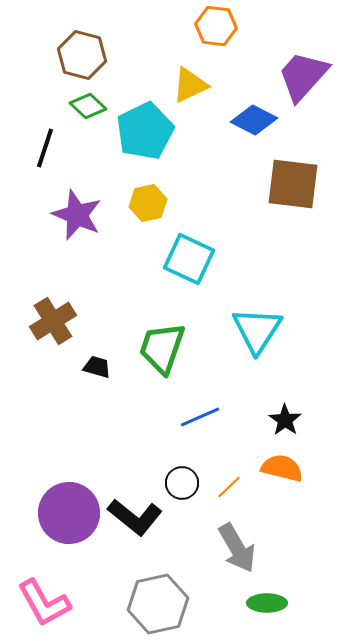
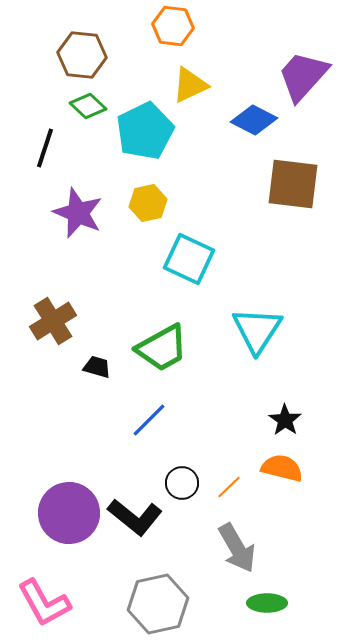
orange hexagon: moved 43 px left
brown hexagon: rotated 9 degrees counterclockwise
purple star: moved 1 px right, 2 px up
green trapezoid: rotated 138 degrees counterclockwise
blue line: moved 51 px left, 3 px down; rotated 21 degrees counterclockwise
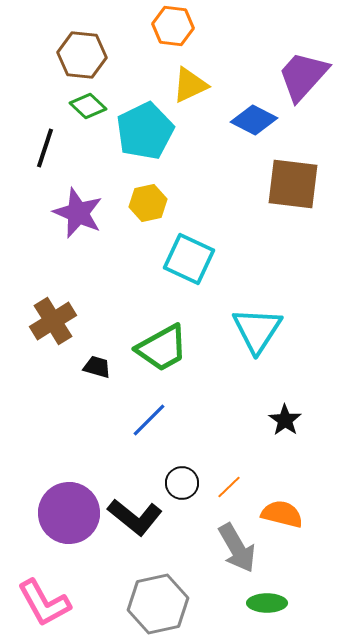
orange semicircle: moved 46 px down
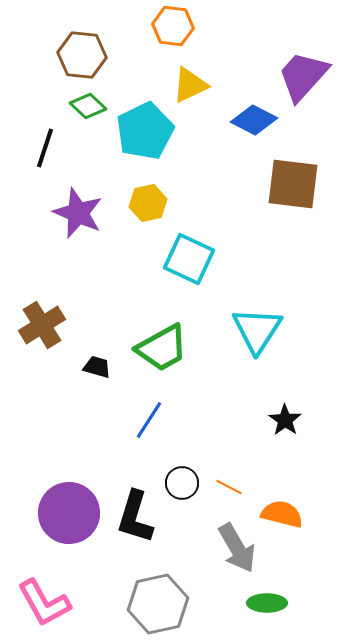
brown cross: moved 11 px left, 4 px down
blue line: rotated 12 degrees counterclockwise
orange line: rotated 72 degrees clockwise
black L-shape: rotated 68 degrees clockwise
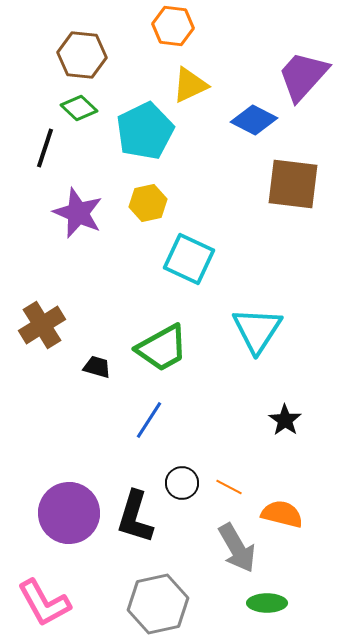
green diamond: moved 9 px left, 2 px down
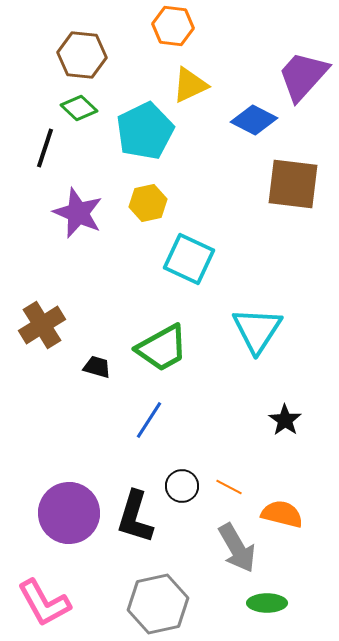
black circle: moved 3 px down
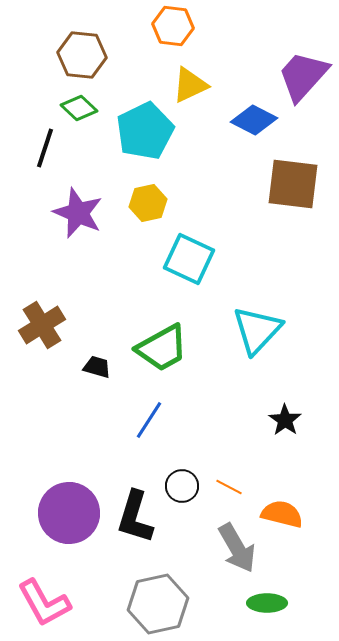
cyan triangle: rotated 10 degrees clockwise
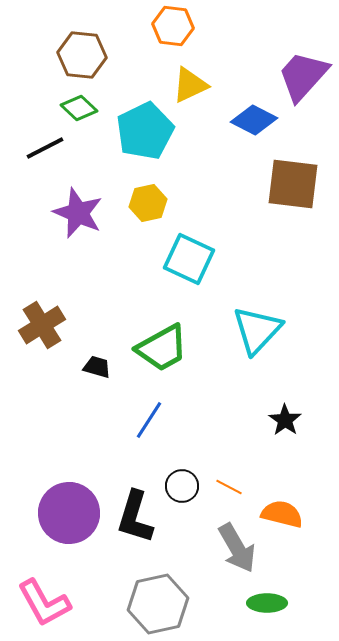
black line: rotated 45 degrees clockwise
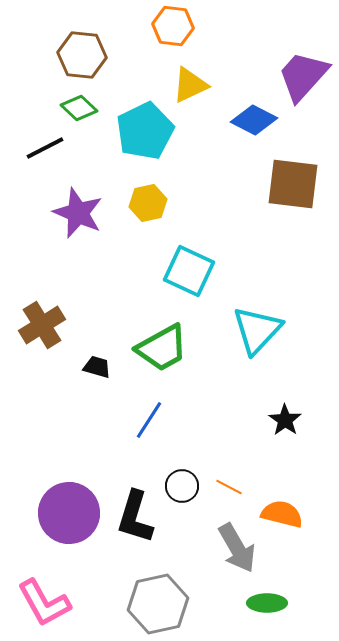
cyan square: moved 12 px down
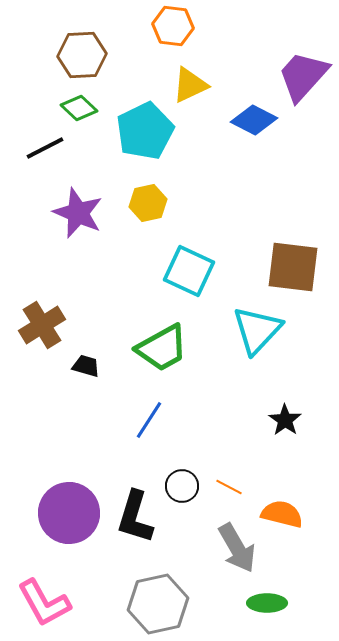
brown hexagon: rotated 9 degrees counterclockwise
brown square: moved 83 px down
black trapezoid: moved 11 px left, 1 px up
